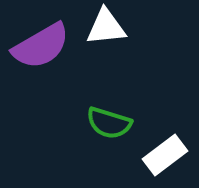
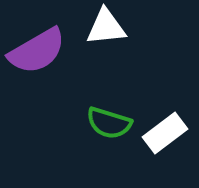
purple semicircle: moved 4 px left, 5 px down
white rectangle: moved 22 px up
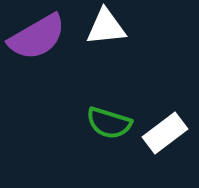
purple semicircle: moved 14 px up
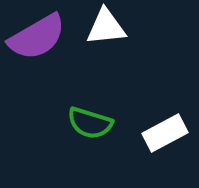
green semicircle: moved 19 px left
white rectangle: rotated 9 degrees clockwise
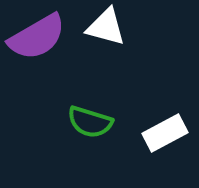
white triangle: rotated 21 degrees clockwise
green semicircle: moved 1 px up
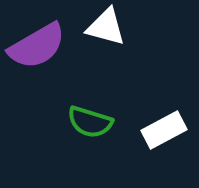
purple semicircle: moved 9 px down
white rectangle: moved 1 px left, 3 px up
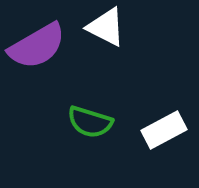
white triangle: rotated 12 degrees clockwise
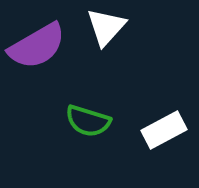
white triangle: rotated 45 degrees clockwise
green semicircle: moved 2 px left, 1 px up
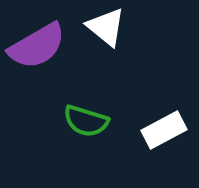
white triangle: rotated 33 degrees counterclockwise
green semicircle: moved 2 px left
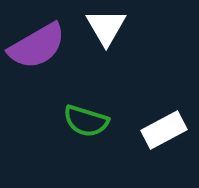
white triangle: rotated 21 degrees clockwise
